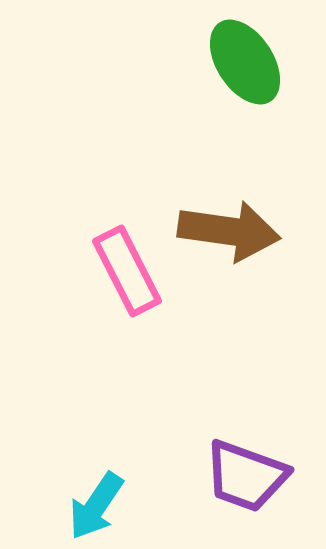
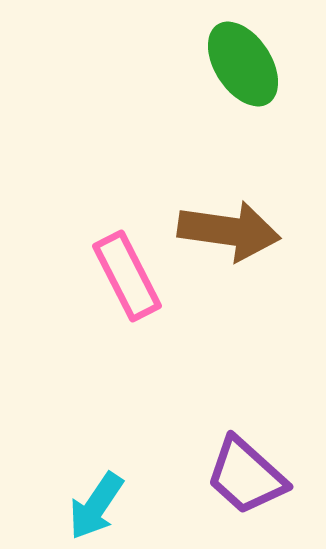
green ellipse: moved 2 px left, 2 px down
pink rectangle: moved 5 px down
purple trapezoid: rotated 22 degrees clockwise
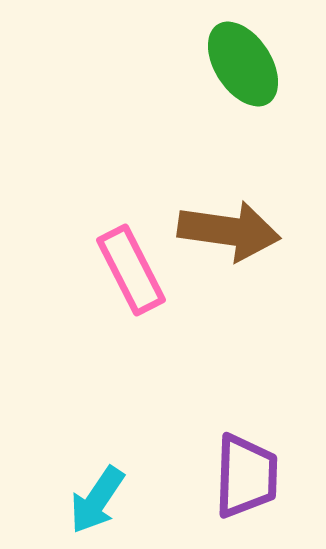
pink rectangle: moved 4 px right, 6 px up
purple trapezoid: rotated 130 degrees counterclockwise
cyan arrow: moved 1 px right, 6 px up
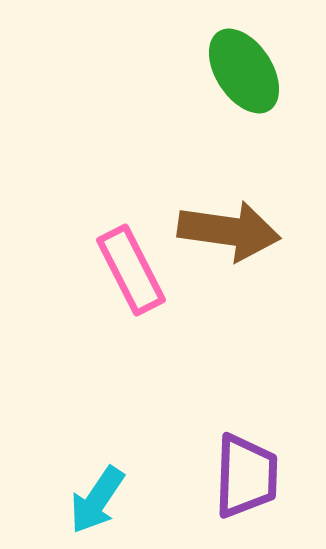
green ellipse: moved 1 px right, 7 px down
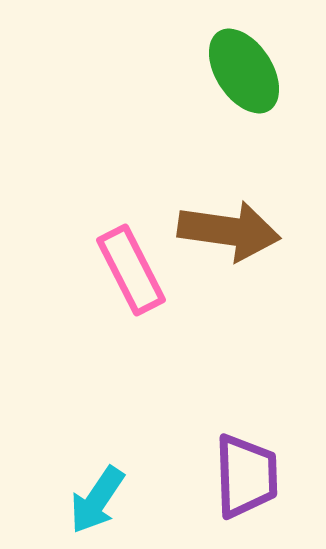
purple trapezoid: rotated 4 degrees counterclockwise
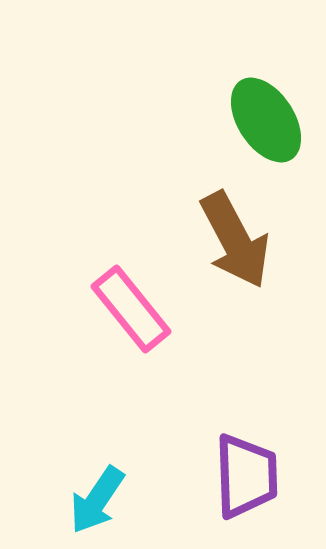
green ellipse: moved 22 px right, 49 px down
brown arrow: moved 6 px right, 9 px down; rotated 54 degrees clockwise
pink rectangle: moved 39 px down; rotated 12 degrees counterclockwise
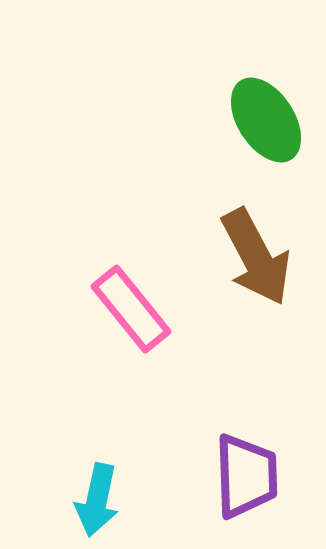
brown arrow: moved 21 px right, 17 px down
cyan arrow: rotated 22 degrees counterclockwise
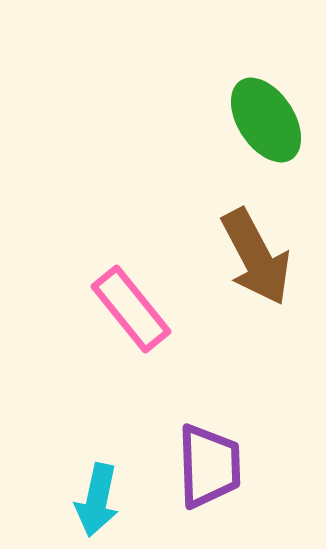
purple trapezoid: moved 37 px left, 10 px up
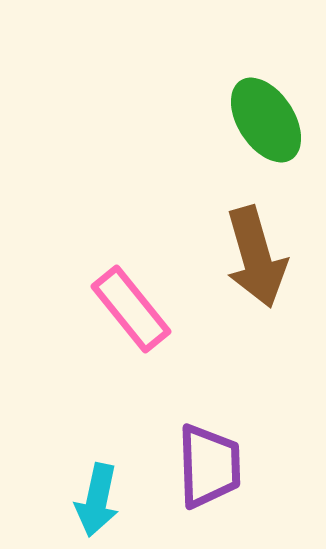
brown arrow: rotated 12 degrees clockwise
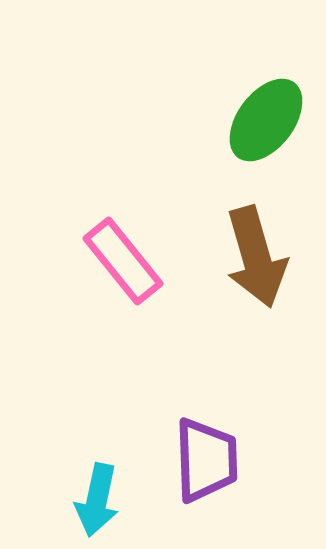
green ellipse: rotated 70 degrees clockwise
pink rectangle: moved 8 px left, 48 px up
purple trapezoid: moved 3 px left, 6 px up
